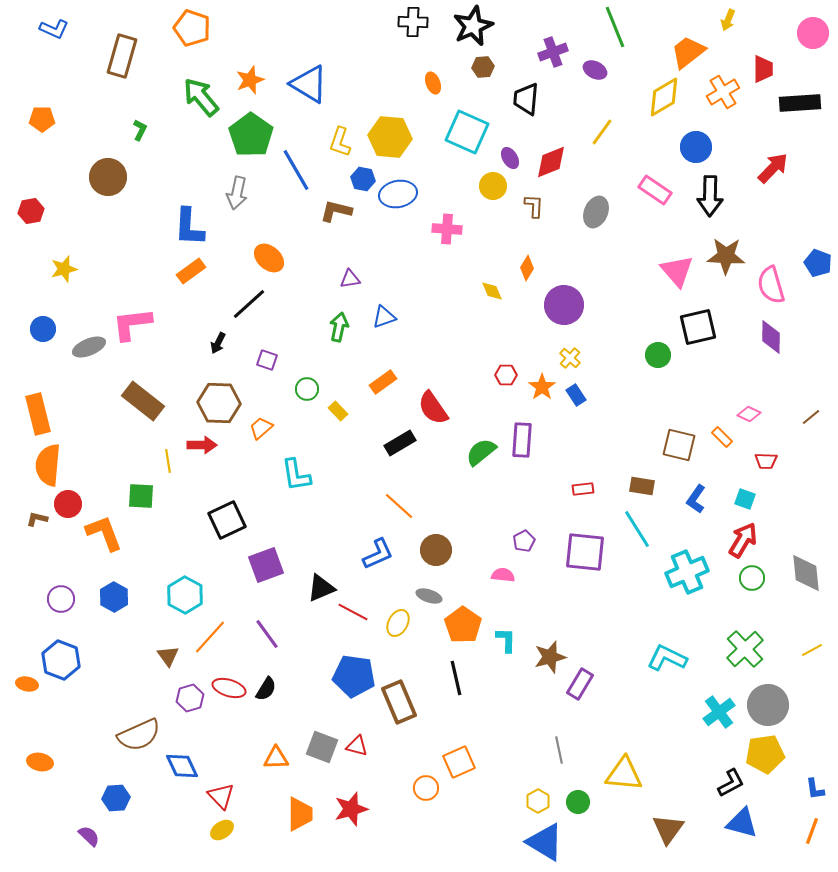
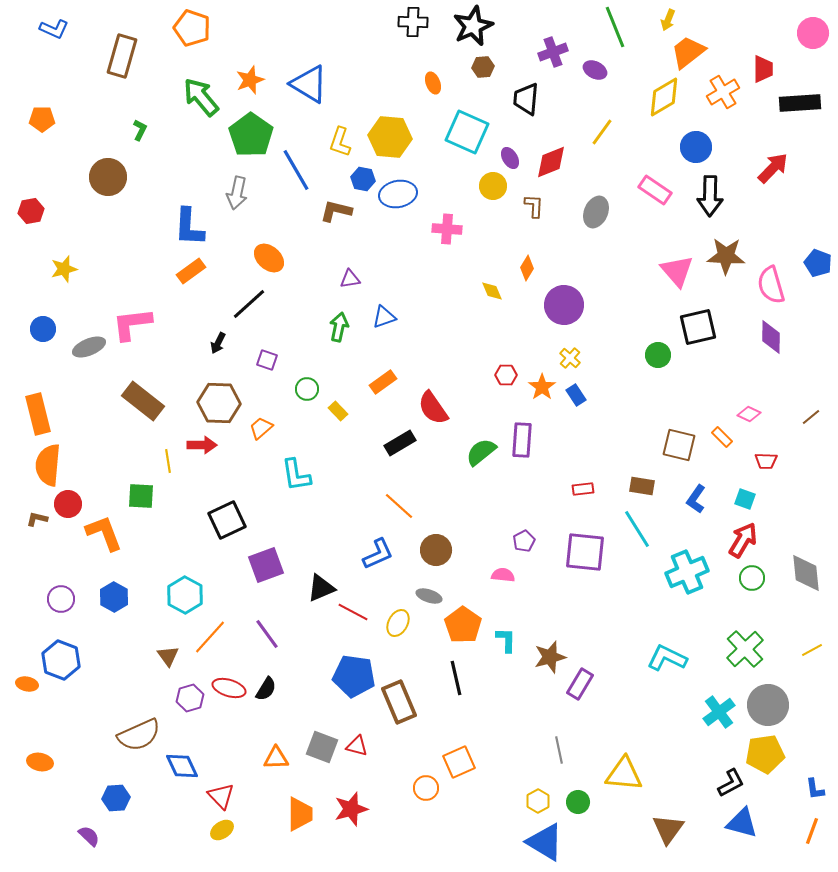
yellow arrow at (728, 20): moved 60 px left
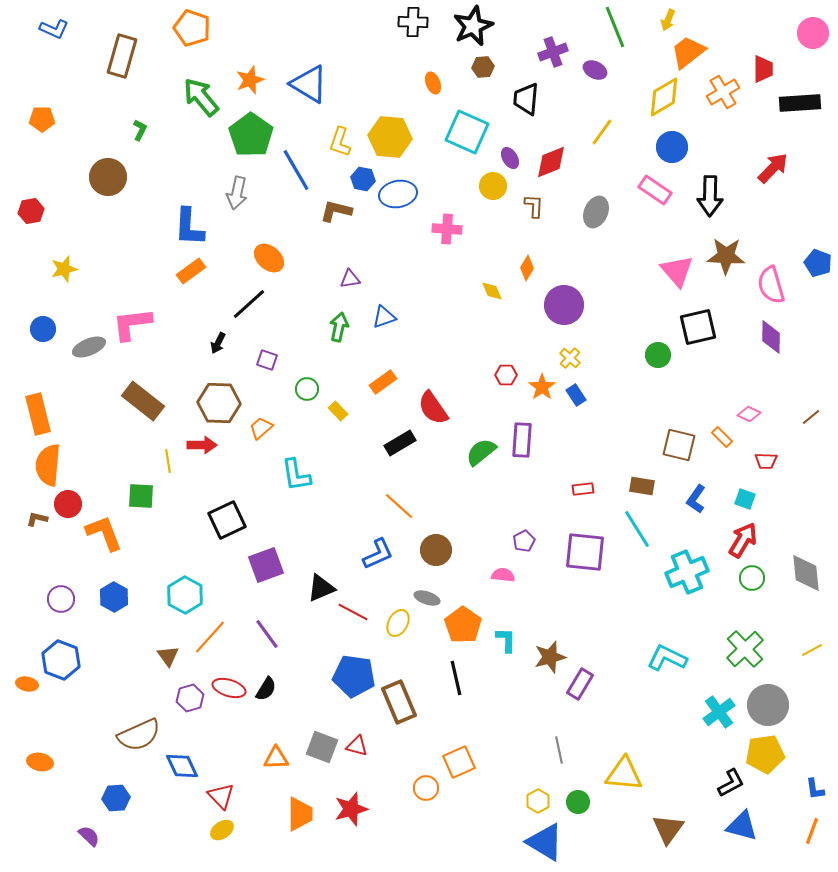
blue circle at (696, 147): moved 24 px left
gray ellipse at (429, 596): moved 2 px left, 2 px down
blue triangle at (742, 823): moved 3 px down
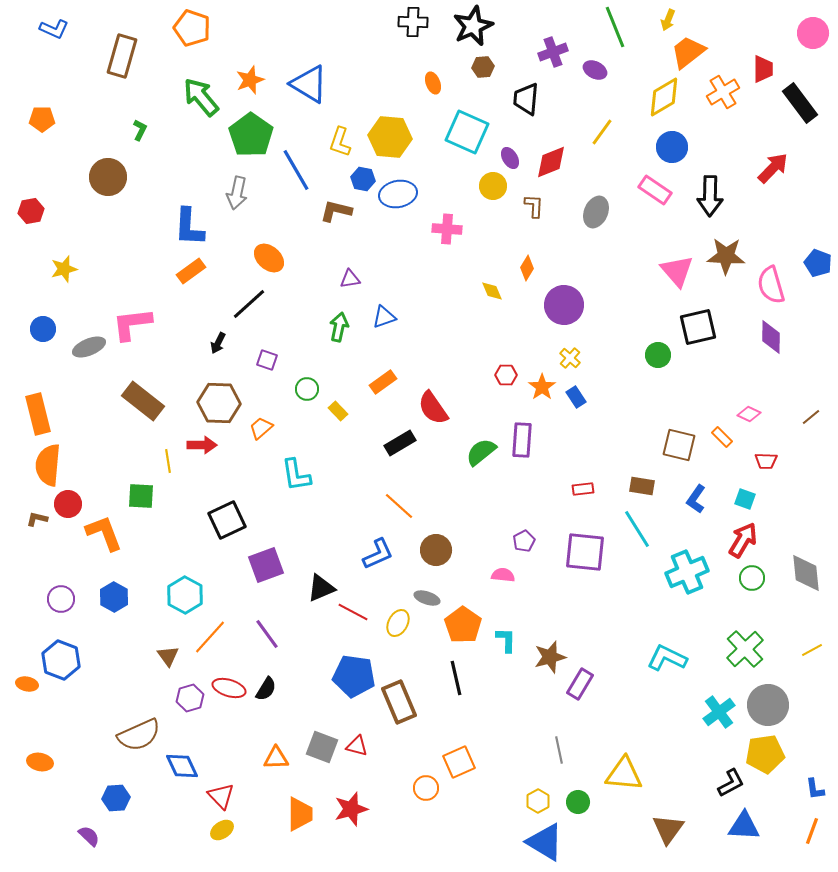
black rectangle at (800, 103): rotated 57 degrees clockwise
blue rectangle at (576, 395): moved 2 px down
blue triangle at (742, 826): moved 2 px right; rotated 12 degrees counterclockwise
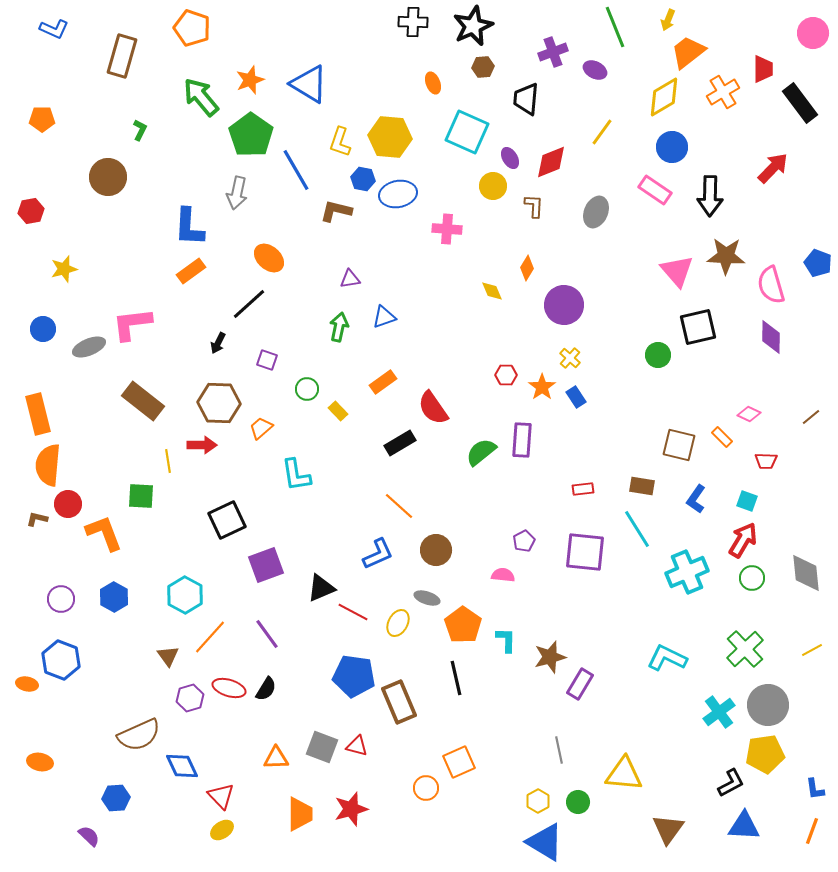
cyan square at (745, 499): moved 2 px right, 2 px down
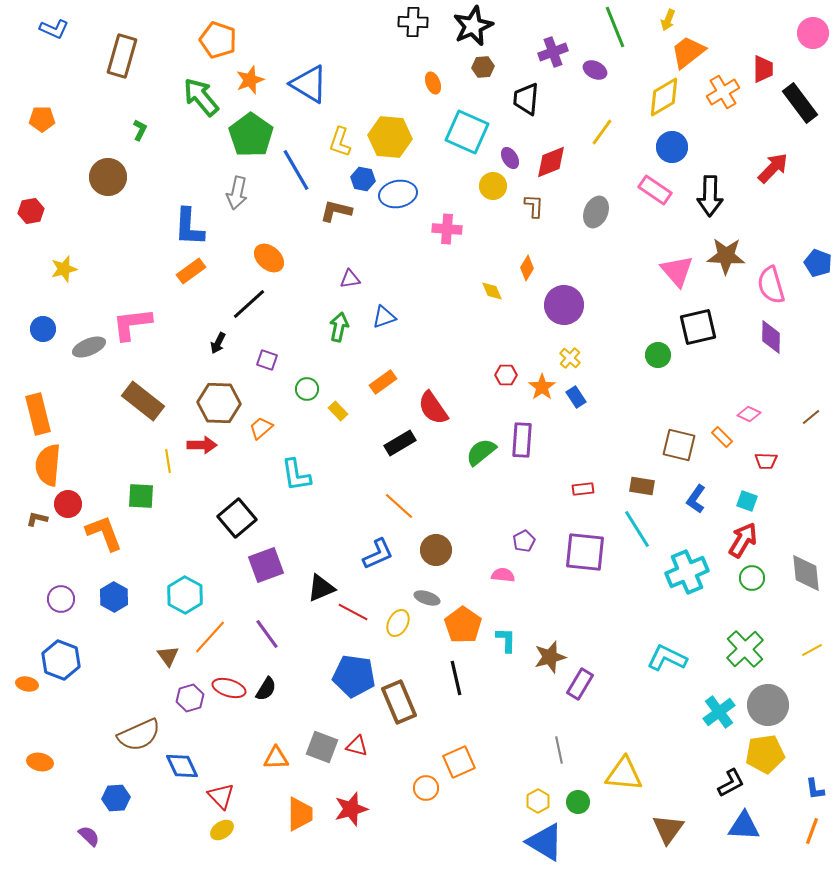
orange pentagon at (192, 28): moved 26 px right, 12 px down
black square at (227, 520): moved 10 px right, 2 px up; rotated 15 degrees counterclockwise
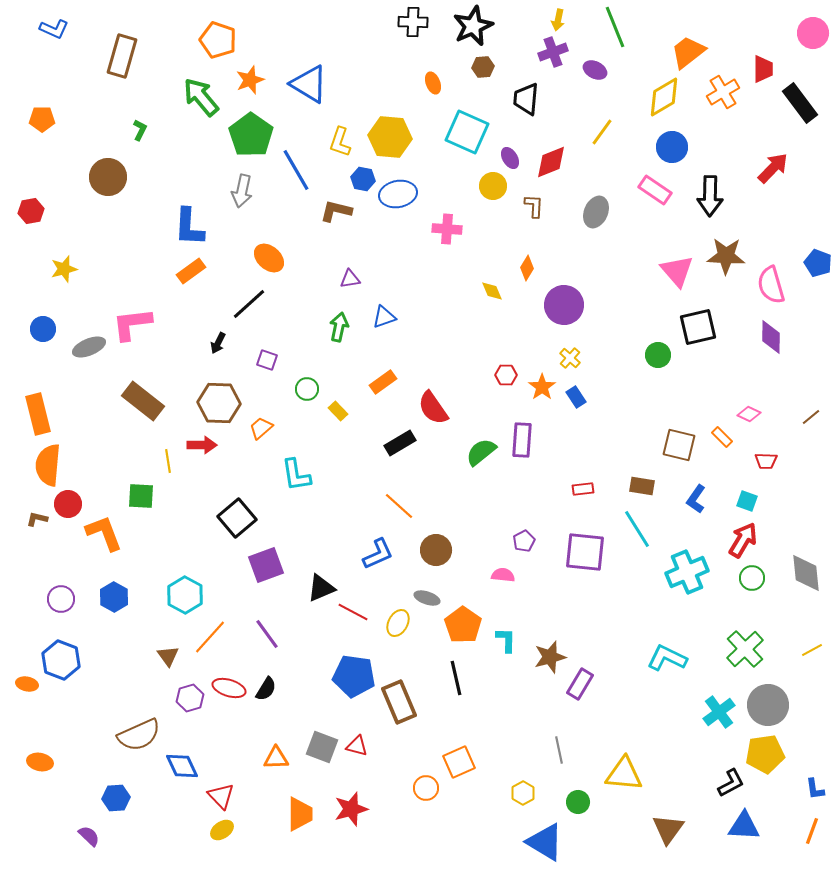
yellow arrow at (668, 20): moved 110 px left; rotated 10 degrees counterclockwise
gray arrow at (237, 193): moved 5 px right, 2 px up
yellow hexagon at (538, 801): moved 15 px left, 8 px up
